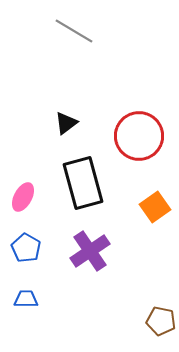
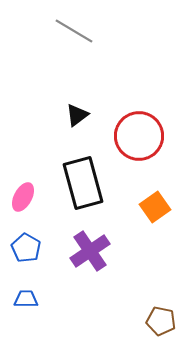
black triangle: moved 11 px right, 8 px up
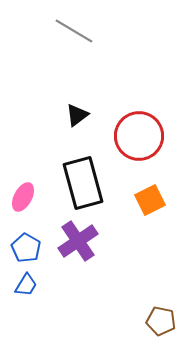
orange square: moved 5 px left, 7 px up; rotated 8 degrees clockwise
purple cross: moved 12 px left, 10 px up
blue trapezoid: moved 14 px up; rotated 120 degrees clockwise
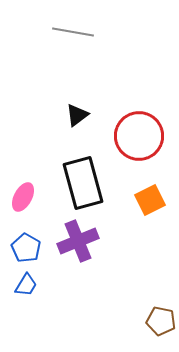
gray line: moved 1 px left, 1 px down; rotated 21 degrees counterclockwise
purple cross: rotated 12 degrees clockwise
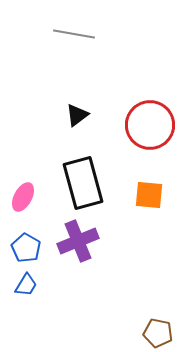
gray line: moved 1 px right, 2 px down
red circle: moved 11 px right, 11 px up
orange square: moved 1 px left, 5 px up; rotated 32 degrees clockwise
brown pentagon: moved 3 px left, 12 px down
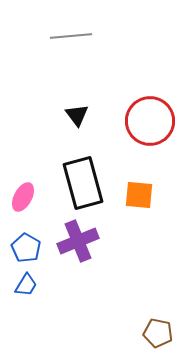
gray line: moved 3 px left, 2 px down; rotated 15 degrees counterclockwise
black triangle: rotated 30 degrees counterclockwise
red circle: moved 4 px up
orange square: moved 10 px left
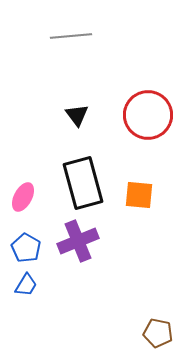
red circle: moved 2 px left, 6 px up
